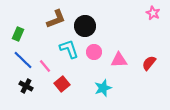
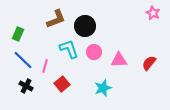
pink line: rotated 56 degrees clockwise
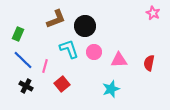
red semicircle: rotated 28 degrees counterclockwise
cyan star: moved 8 px right, 1 px down
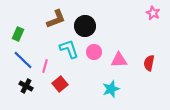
red square: moved 2 px left
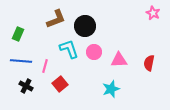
blue line: moved 2 px left, 1 px down; rotated 40 degrees counterclockwise
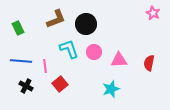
black circle: moved 1 px right, 2 px up
green rectangle: moved 6 px up; rotated 48 degrees counterclockwise
pink line: rotated 24 degrees counterclockwise
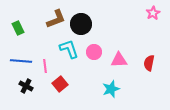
pink star: rotated 16 degrees clockwise
black circle: moved 5 px left
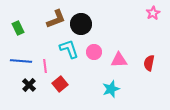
black cross: moved 3 px right, 1 px up; rotated 16 degrees clockwise
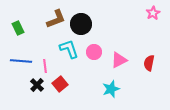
pink triangle: rotated 24 degrees counterclockwise
black cross: moved 8 px right
